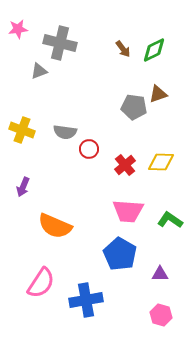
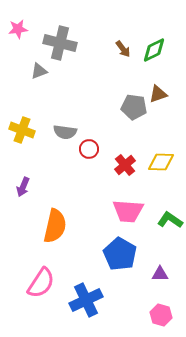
orange semicircle: rotated 100 degrees counterclockwise
blue cross: rotated 16 degrees counterclockwise
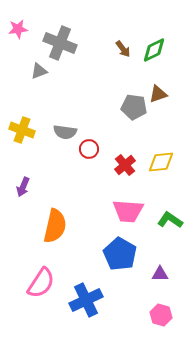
gray cross: rotated 8 degrees clockwise
yellow diamond: rotated 8 degrees counterclockwise
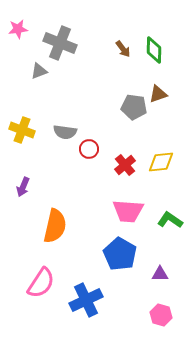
green diamond: rotated 64 degrees counterclockwise
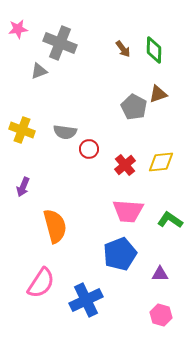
gray pentagon: rotated 20 degrees clockwise
orange semicircle: rotated 28 degrees counterclockwise
blue pentagon: rotated 20 degrees clockwise
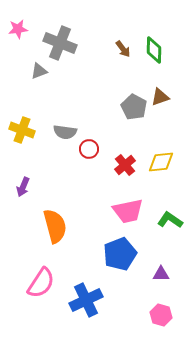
brown triangle: moved 2 px right, 3 px down
pink trapezoid: rotated 16 degrees counterclockwise
purple triangle: moved 1 px right
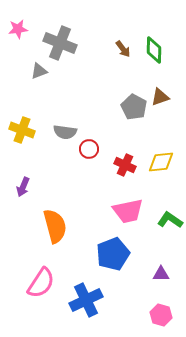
red cross: rotated 25 degrees counterclockwise
blue pentagon: moved 7 px left
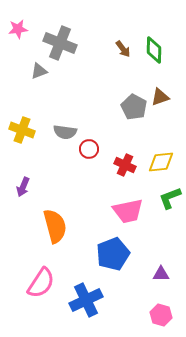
green L-shape: moved 22 px up; rotated 55 degrees counterclockwise
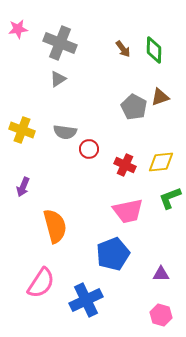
gray triangle: moved 19 px right, 8 px down; rotated 12 degrees counterclockwise
